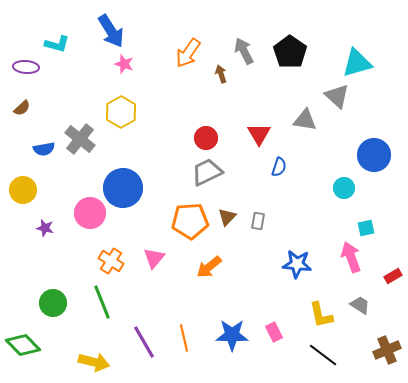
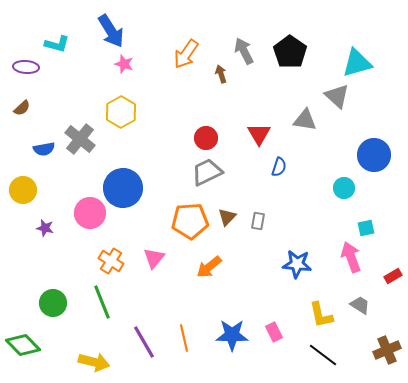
orange arrow at (188, 53): moved 2 px left, 1 px down
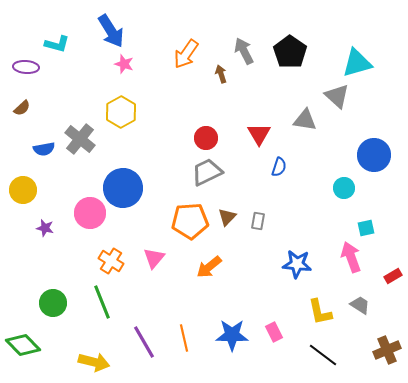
yellow L-shape at (321, 315): moved 1 px left, 3 px up
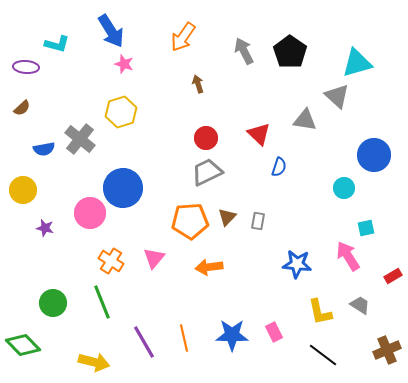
orange arrow at (186, 54): moved 3 px left, 17 px up
brown arrow at (221, 74): moved 23 px left, 10 px down
yellow hexagon at (121, 112): rotated 12 degrees clockwise
red triangle at (259, 134): rotated 15 degrees counterclockwise
pink arrow at (351, 257): moved 3 px left, 1 px up; rotated 12 degrees counterclockwise
orange arrow at (209, 267): rotated 32 degrees clockwise
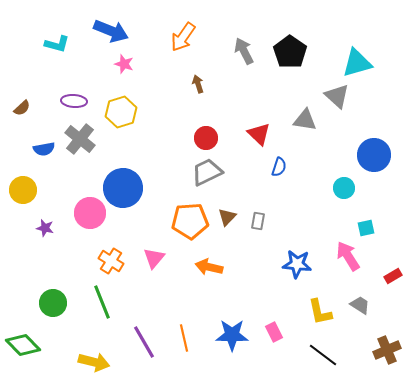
blue arrow at (111, 31): rotated 36 degrees counterclockwise
purple ellipse at (26, 67): moved 48 px right, 34 px down
orange arrow at (209, 267): rotated 20 degrees clockwise
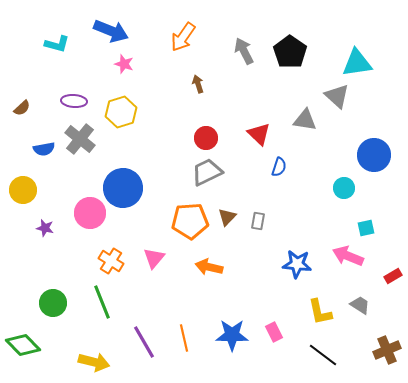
cyan triangle at (357, 63): rotated 8 degrees clockwise
pink arrow at (348, 256): rotated 36 degrees counterclockwise
